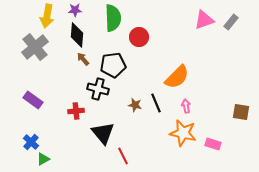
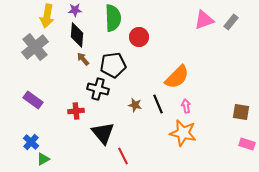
black line: moved 2 px right, 1 px down
pink rectangle: moved 34 px right
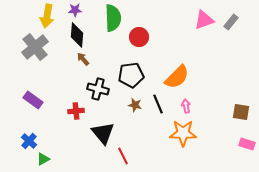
black pentagon: moved 18 px right, 10 px down
orange star: rotated 12 degrees counterclockwise
blue cross: moved 2 px left, 1 px up
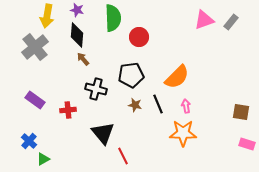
purple star: moved 2 px right; rotated 16 degrees clockwise
black cross: moved 2 px left
purple rectangle: moved 2 px right
red cross: moved 8 px left, 1 px up
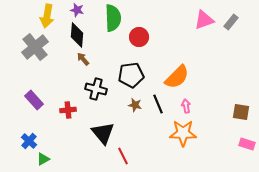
purple rectangle: moved 1 px left; rotated 12 degrees clockwise
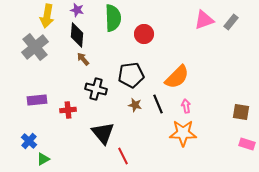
red circle: moved 5 px right, 3 px up
purple rectangle: moved 3 px right; rotated 54 degrees counterclockwise
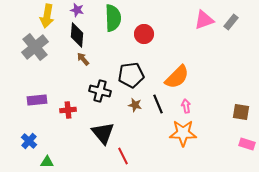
black cross: moved 4 px right, 2 px down
green triangle: moved 4 px right, 3 px down; rotated 32 degrees clockwise
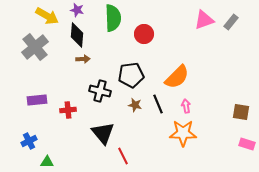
yellow arrow: rotated 70 degrees counterclockwise
brown arrow: rotated 128 degrees clockwise
blue cross: rotated 21 degrees clockwise
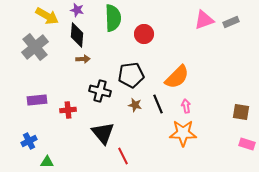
gray rectangle: rotated 28 degrees clockwise
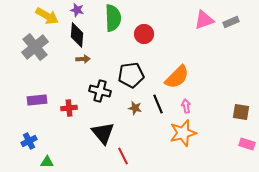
brown star: moved 3 px down
red cross: moved 1 px right, 2 px up
orange star: rotated 16 degrees counterclockwise
